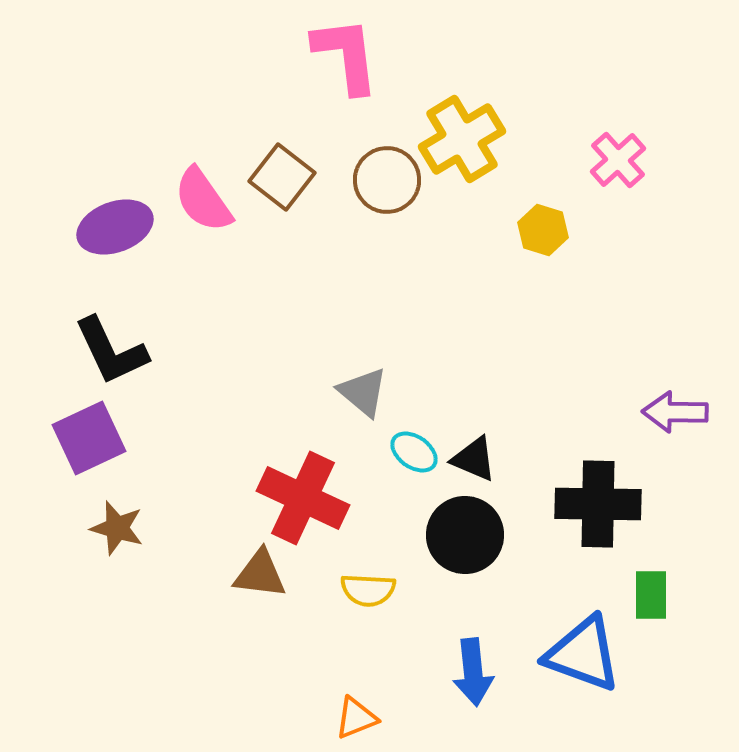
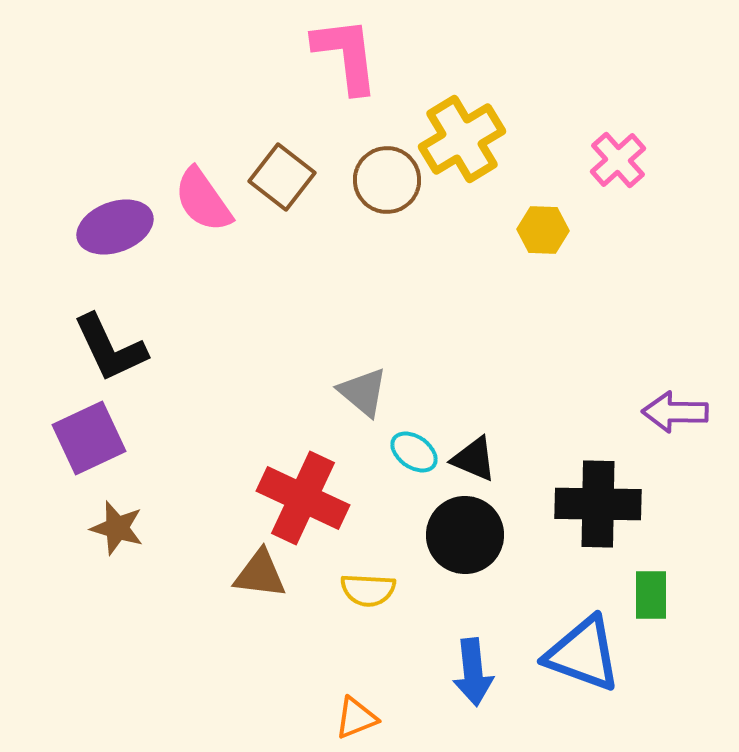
yellow hexagon: rotated 15 degrees counterclockwise
black L-shape: moved 1 px left, 3 px up
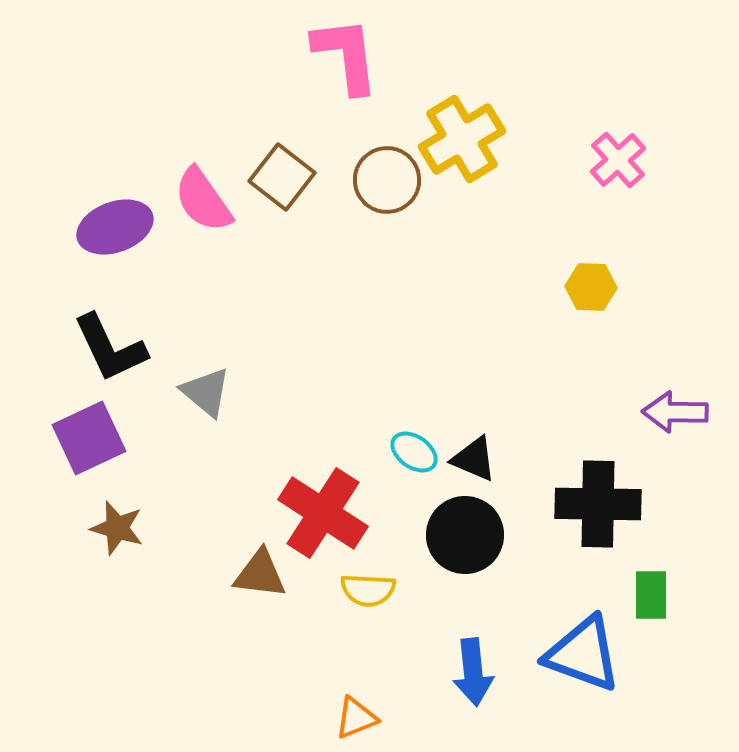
yellow hexagon: moved 48 px right, 57 px down
gray triangle: moved 157 px left
red cross: moved 20 px right, 15 px down; rotated 8 degrees clockwise
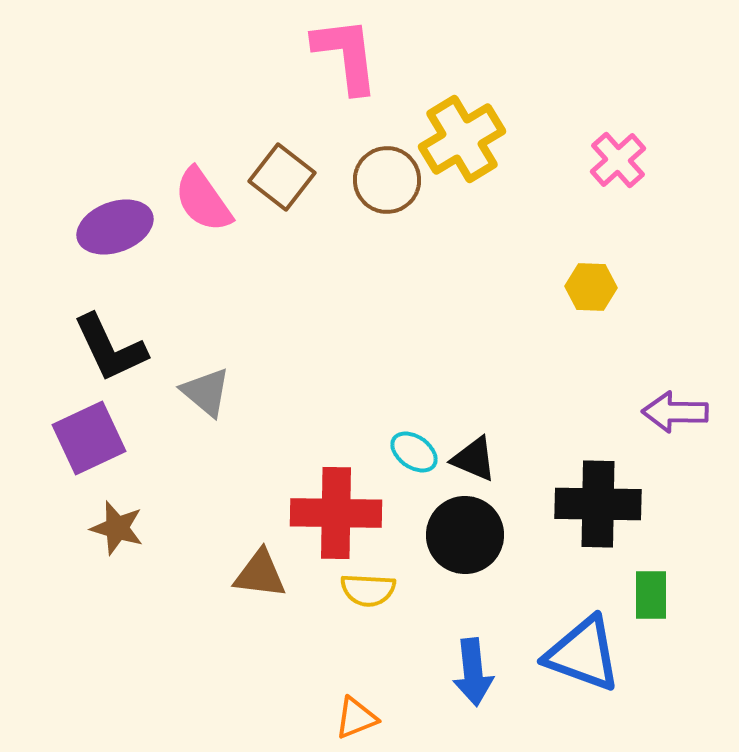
red cross: moved 13 px right; rotated 32 degrees counterclockwise
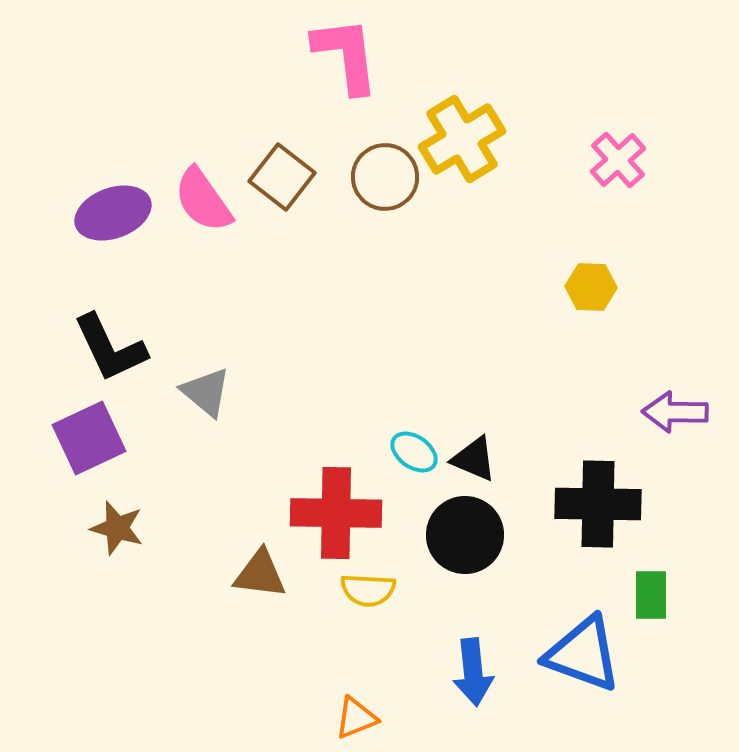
brown circle: moved 2 px left, 3 px up
purple ellipse: moved 2 px left, 14 px up
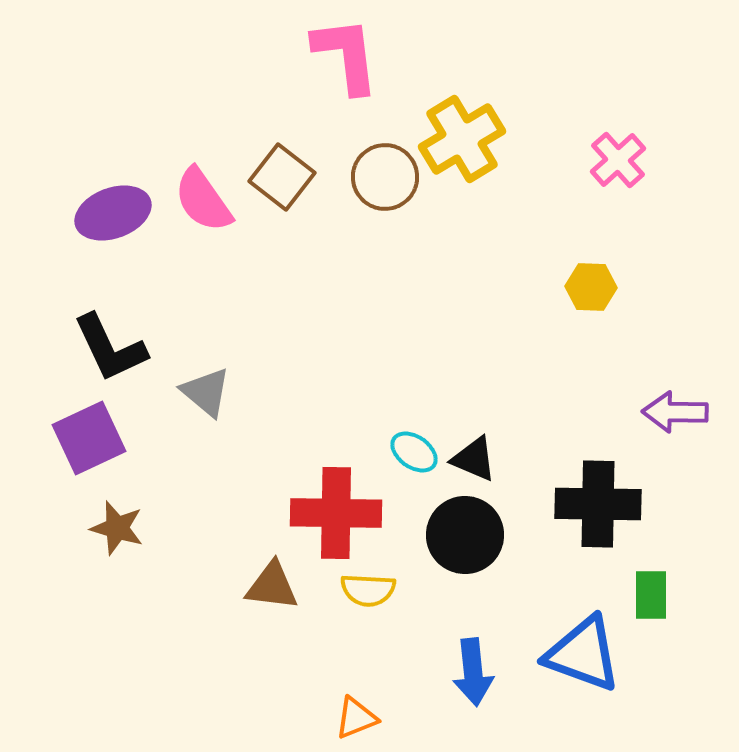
brown triangle: moved 12 px right, 12 px down
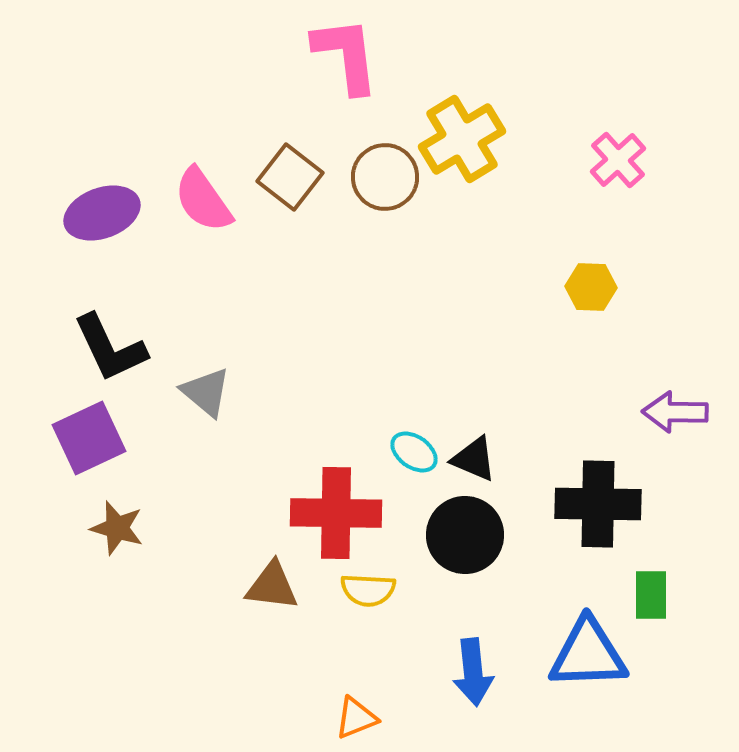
brown square: moved 8 px right
purple ellipse: moved 11 px left
blue triangle: moved 5 px right; rotated 22 degrees counterclockwise
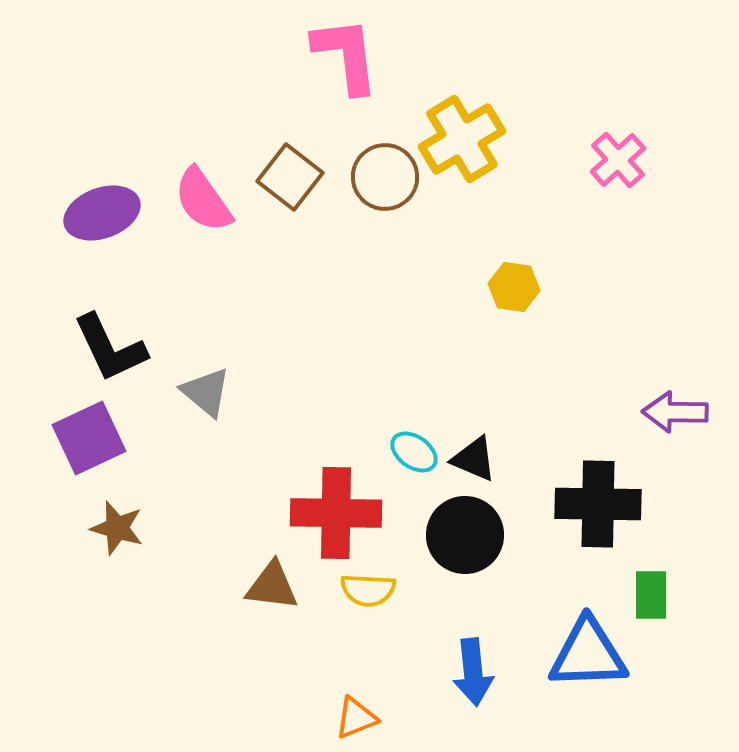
yellow hexagon: moved 77 px left; rotated 6 degrees clockwise
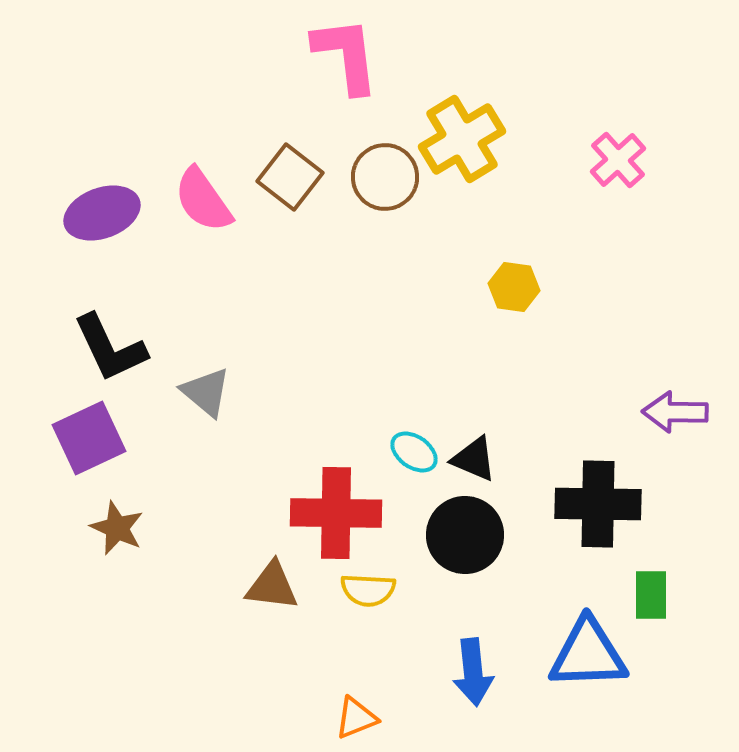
brown star: rotated 8 degrees clockwise
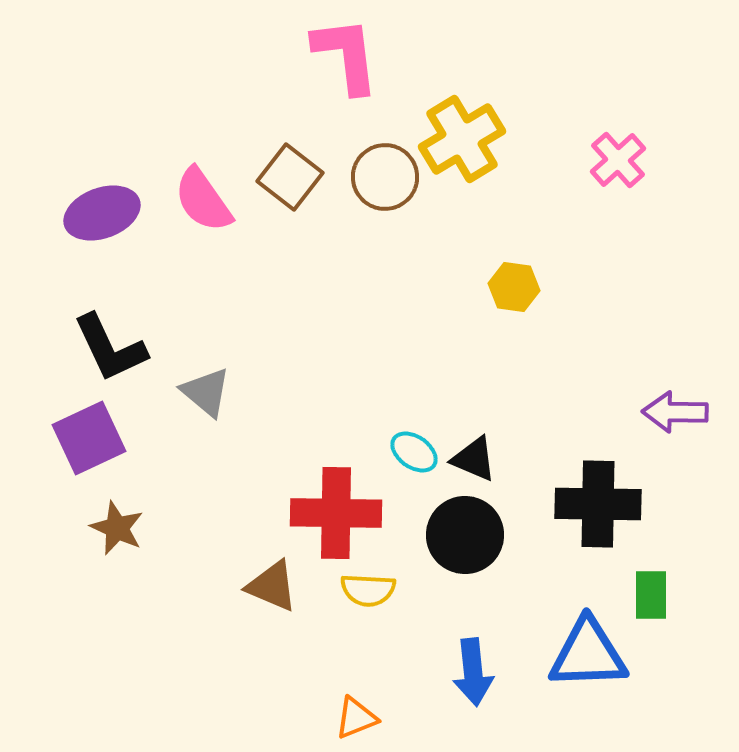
brown triangle: rotated 16 degrees clockwise
